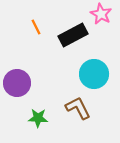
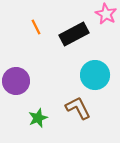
pink star: moved 5 px right
black rectangle: moved 1 px right, 1 px up
cyan circle: moved 1 px right, 1 px down
purple circle: moved 1 px left, 2 px up
green star: rotated 24 degrees counterclockwise
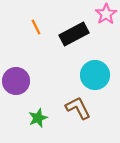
pink star: rotated 10 degrees clockwise
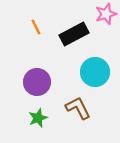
pink star: rotated 15 degrees clockwise
cyan circle: moved 3 px up
purple circle: moved 21 px right, 1 px down
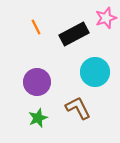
pink star: moved 4 px down
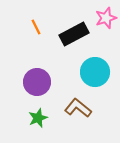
brown L-shape: rotated 24 degrees counterclockwise
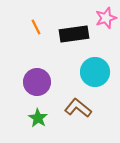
black rectangle: rotated 20 degrees clockwise
green star: rotated 18 degrees counterclockwise
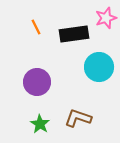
cyan circle: moved 4 px right, 5 px up
brown L-shape: moved 10 px down; rotated 20 degrees counterclockwise
green star: moved 2 px right, 6 px down
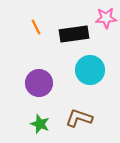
pink star: rotated 15 degrees clockwise
cyan circle: moved 9 px left, 3 px down
purple circle: moved 2 px right, 1 px down
brown L-shape: moved 1 px right
green star: rotated 12 degrees counterclockwise
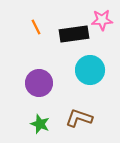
pink star: moved 4 px left, 2 px down
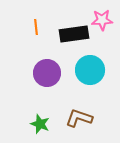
orange line: rotated 21 degrees clockwise
purple circle: moved 8 px right, 10 px up
